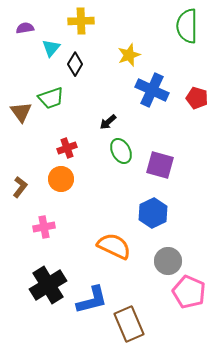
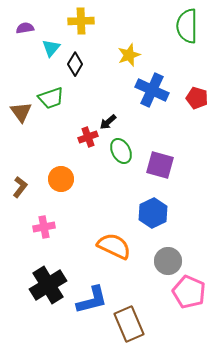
red cross: moved 21 px right, 11 px up
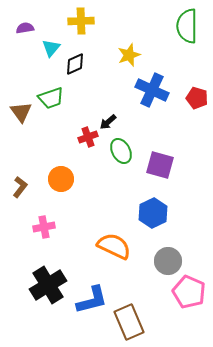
black diamond: rotated 35 degrees clockwise
brown rectangle: moved 2 px up
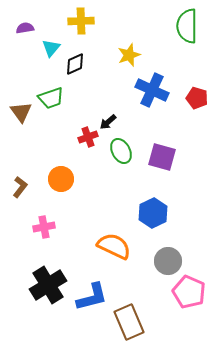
purple square: moved 2 px right, 8 px up
blue L-shape: moved 3 px up
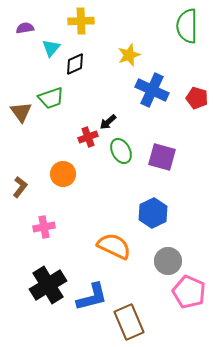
orange circle: moved 2 px right, 5 px up
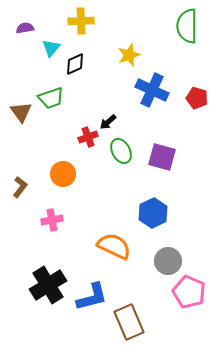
pink cross: moved 8 px right, 7 px up
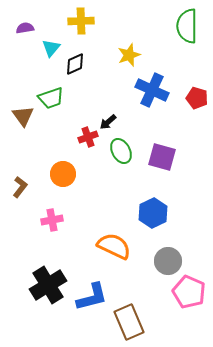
brown triangle: moved 2 px right, 4 px down
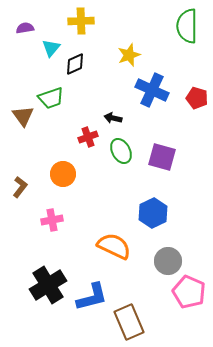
black arrow: moved 5 px right, 4 px up; rotated 54 degrees clockwise
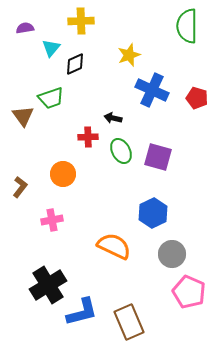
red cross: rotated 18 degrees clockwise
purple square: moved 4 px left
gray circle: moved 4 px right, 7 px up
blue L-shape: moved 10 px left, 15 px down
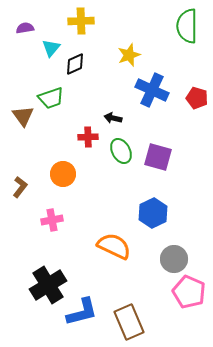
gray circle: moved 2 px right, 5 px down
